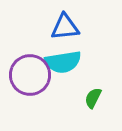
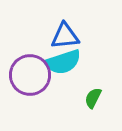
blue triangle: moved 9 px down
cyan semicircle: rotated 9 degrees counterclockwise
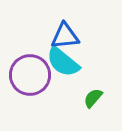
cyan semicircle: rotated 57 degrees clockwise
green semicircle: rotated 15 degrees clockwise
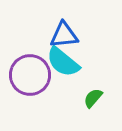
blue triangle: moved 1 px left, 1 px up
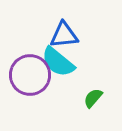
cyan semicircle: moved 5 px left
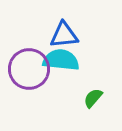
cyan semicircle: moved 3 px right, 2 px up; rotated 147 degrees clockwise
purple circle: moved 1 px left, 6 px up
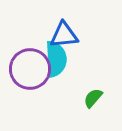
cyan semicircle: moved 5 px left, 1 px up; rotated 81 degrees clockwise
purple circle: moved 1 px right
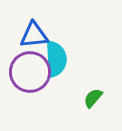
blue triangle: moved 30 px left
purple circle: moved 3 px down
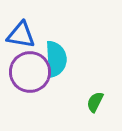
blue triangle: moved 13 px left; rotated 16 degrees clockwise
green semicircle: moved 2 px right, 4 px down; rotated 15 degrees counterclockwise
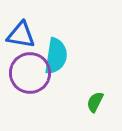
cyan semicircle: moved 3 px up; rotated 12 degrees clockwise
purple circle: moved 1 px down
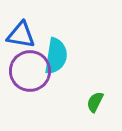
purple circle: moved 2 px up
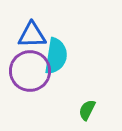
blue triangle: moved 11 px right; rotated 12 degrees counterclockwise
green semicircle: moved 8 px left, 8 px down
